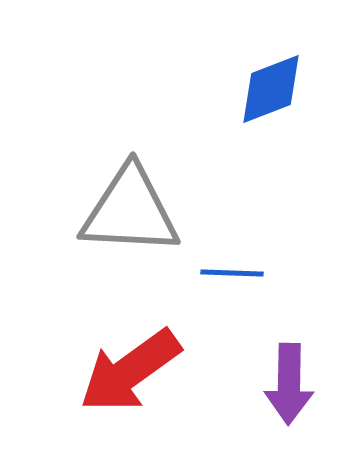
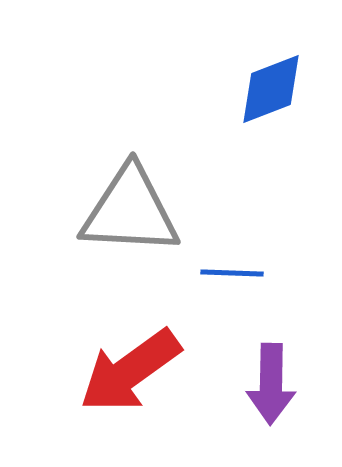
purple arrow: moved 18 px left
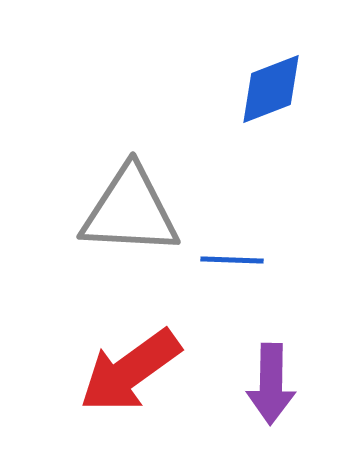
blue line: moved 13 px up
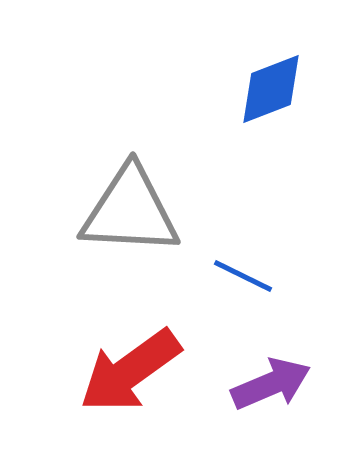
blue line: moved 11 px right, 16 px down; rotated 24 degrees clockwise
purple arrow: rotated 114 degrees counterclockwise
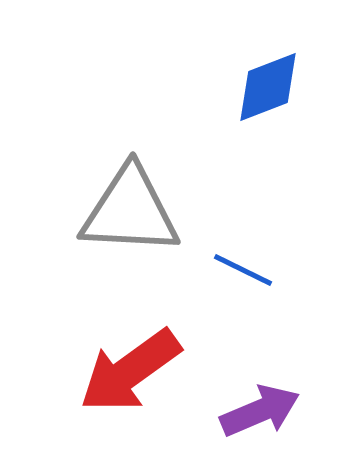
blue diamond: moved 3 px left, 2 px up
blue line: moved 6 px up
purple arrow: moved 11 px left, 27 px down
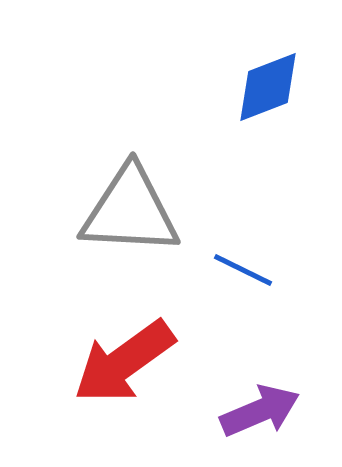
red arrow: moved 6 px left, 9 px up
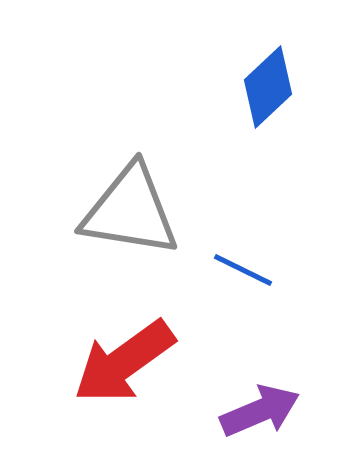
blue diamond: rotated 22 degrees counterclockwise
gray triangle: rotated 6 degrees clockwise
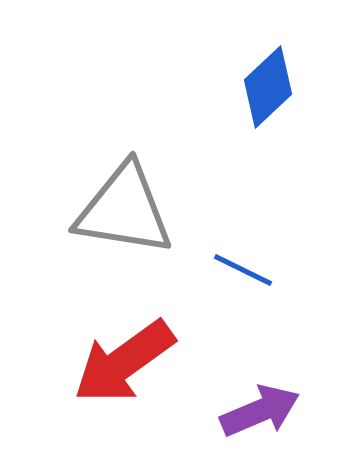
gray triangle: moved 6 px left, 1 px up
